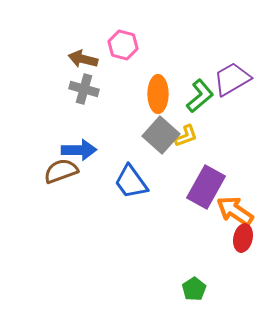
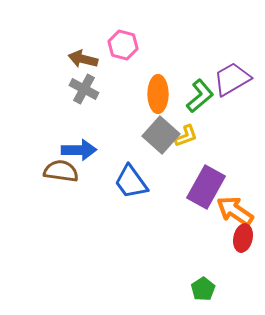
gray cross: rotated 12 degrees clockwise
brown semicircle: rotated 28 degrees clockwise
green pentagon: moved 9 px right
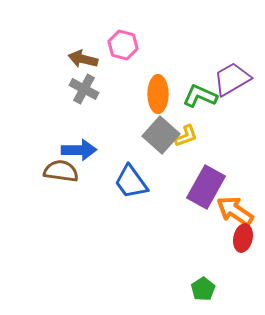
green L-shape: rotated 116 degrees counterclockwise
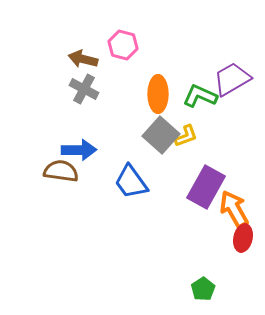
orange arrow: moved 1 px left, 2 px up; rotated 27 degrees clockwise
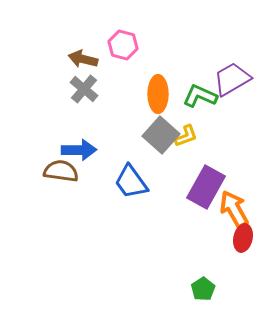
gray cross: rotated 12 degrees clockwise
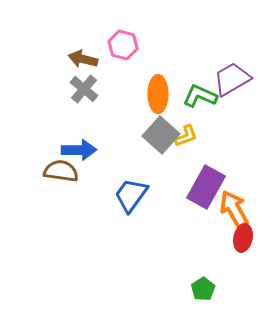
blue trapezoid: moved 13 px down; rotated 72 degrees clockwise
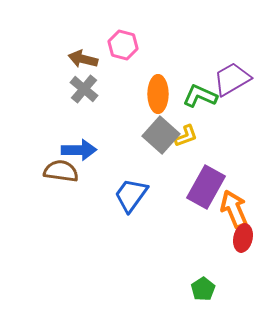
orange arrow: rotated 6 degrees clockwise
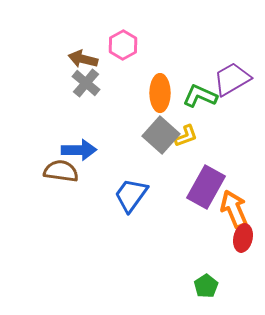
pink hexagon: rotated 16 degrees clockwise
gray cross: moved 2 px right, 6 px up
orange ellipse: moved 2 px right, 1 px up
green pentagon: moved 3 px right, 3 px up
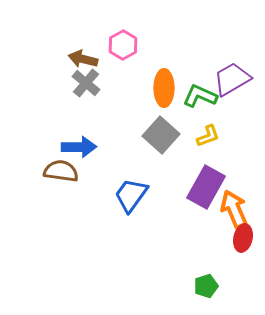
orange ellipse: moved 4 px right, 5 px up
yellow L-shape: moved 22 px right
blue arrow: moved 3 px up
green pentagon: rotated 15 degrees clockwise
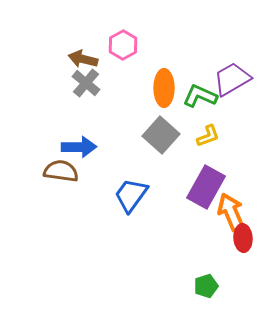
orange arrow: moved 3 px left, 3 px down
red ellipse: rotated 16 degrees counterclockwise
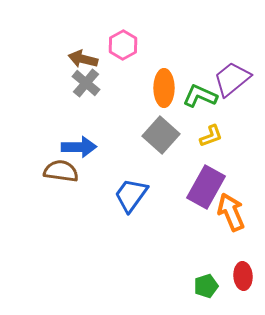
purple trapezoid: rotated 9 degrees counterclockwise
yellow L-shape: moved 3 px right
red ellipse: moved 38 px down
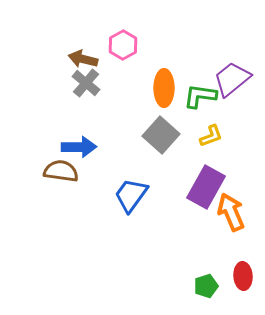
green L-shape: rotated 16 degrees counterclockwise
